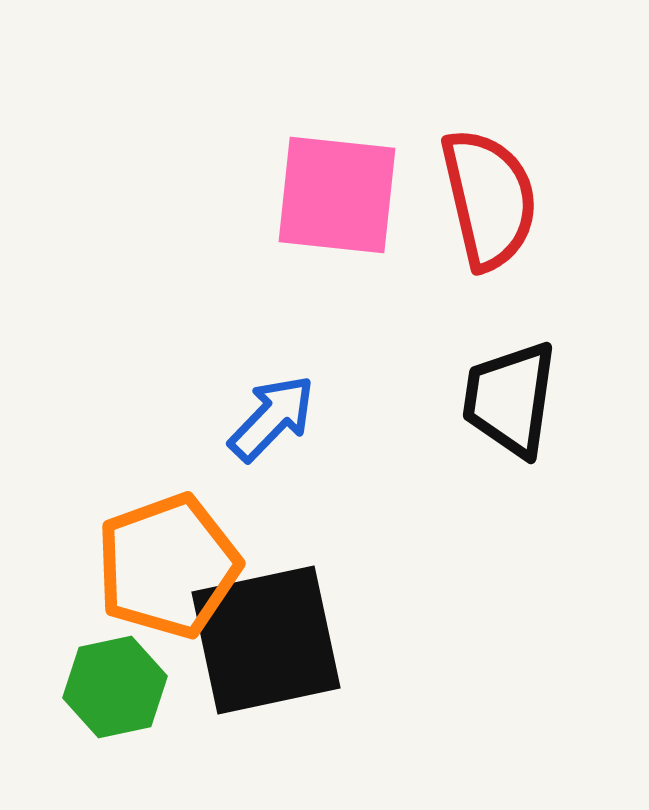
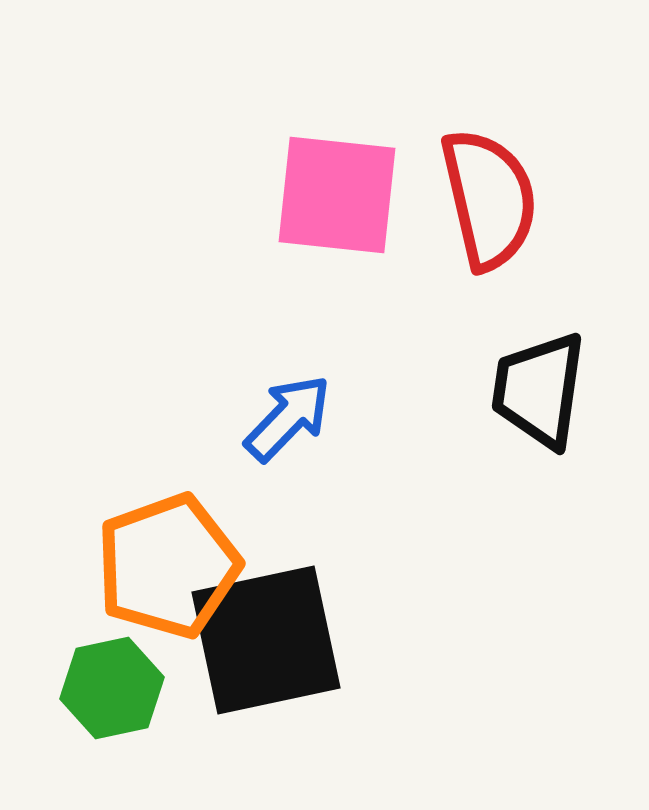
black trapezoid: moved 29 px right, 9 px up
blue arrow: moved 16 px right
green hexagon: moved 3 px left, 1 px down
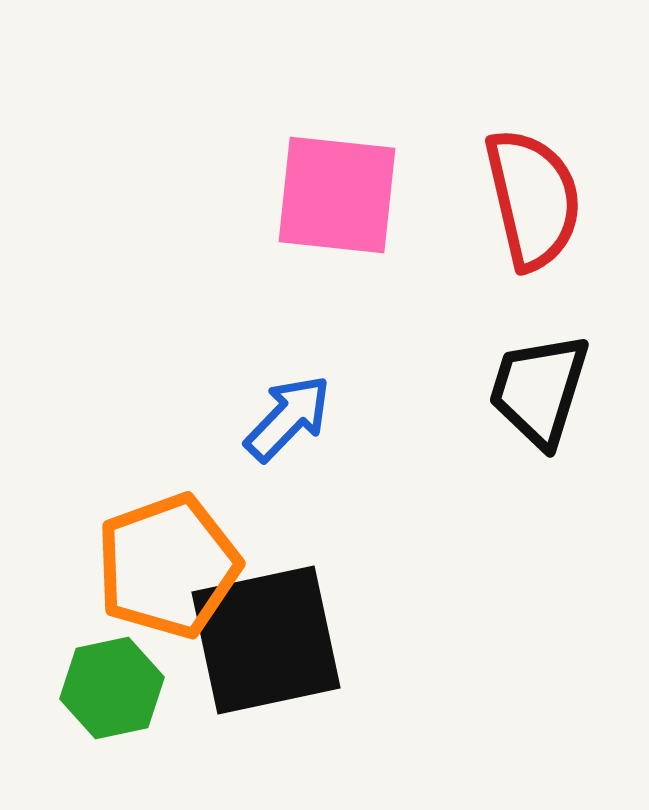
red semicircle: moved 44 px right
black trapezoid: rotated 9 degrees clockwise
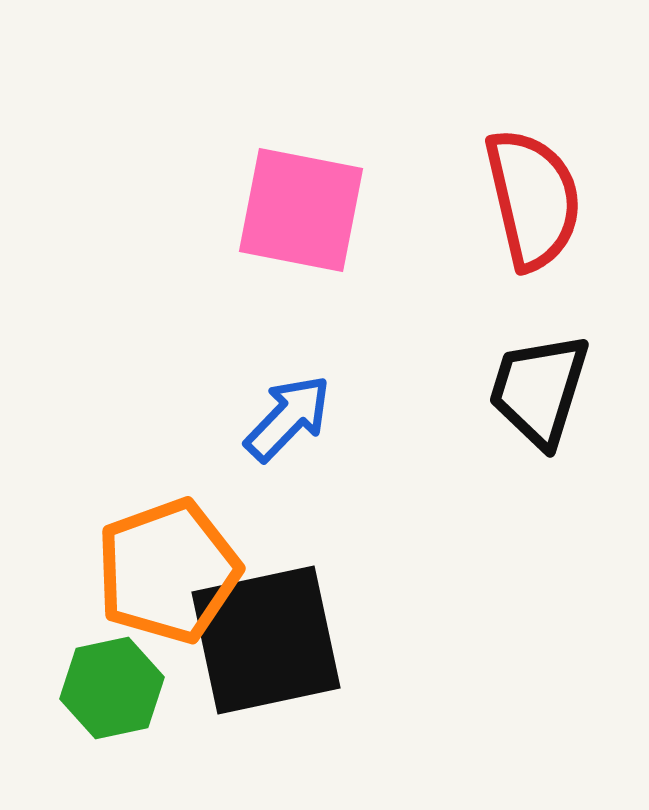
pink square: moved 36 px left, 15 px down; rotated 5 degrees clockwise
orange pentagon: moved 5 px down
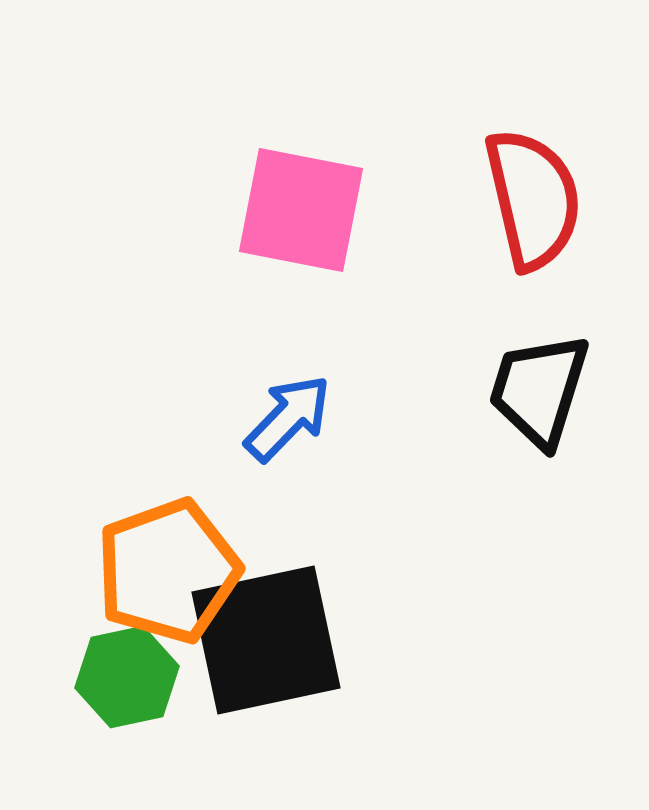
green hexagon: moved 15 px right, 11 px up
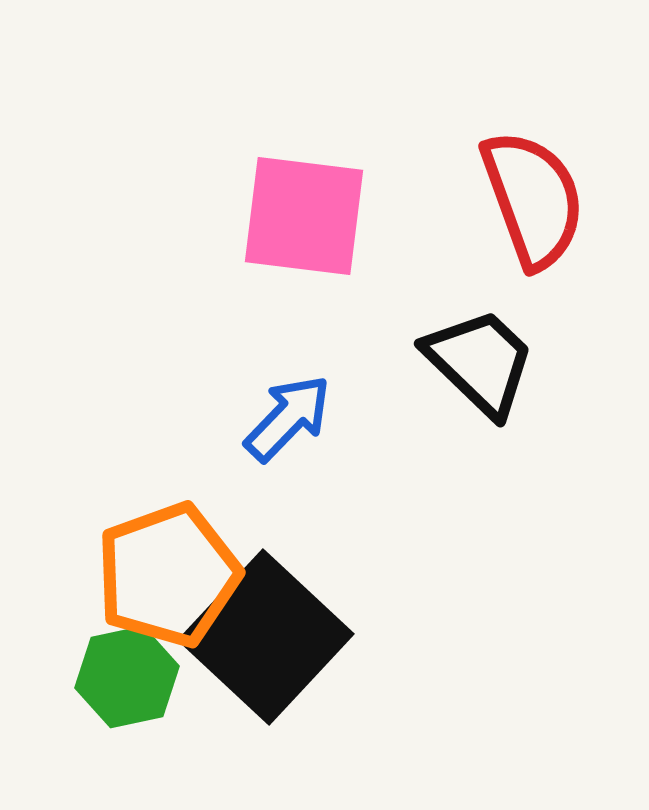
red semicircle: rotated 7 degrees counterclockwise
pink square: moved 3 px right, 6 px down; rotated 4 degrees counterclockwise
black trapezoid: moved 59 px left, 28 px up; rotated 117 degrees clockwise
orange pentagon: moved 4 px down
black square: moved 3 px up; rotated 35 degrees counterclockwise
